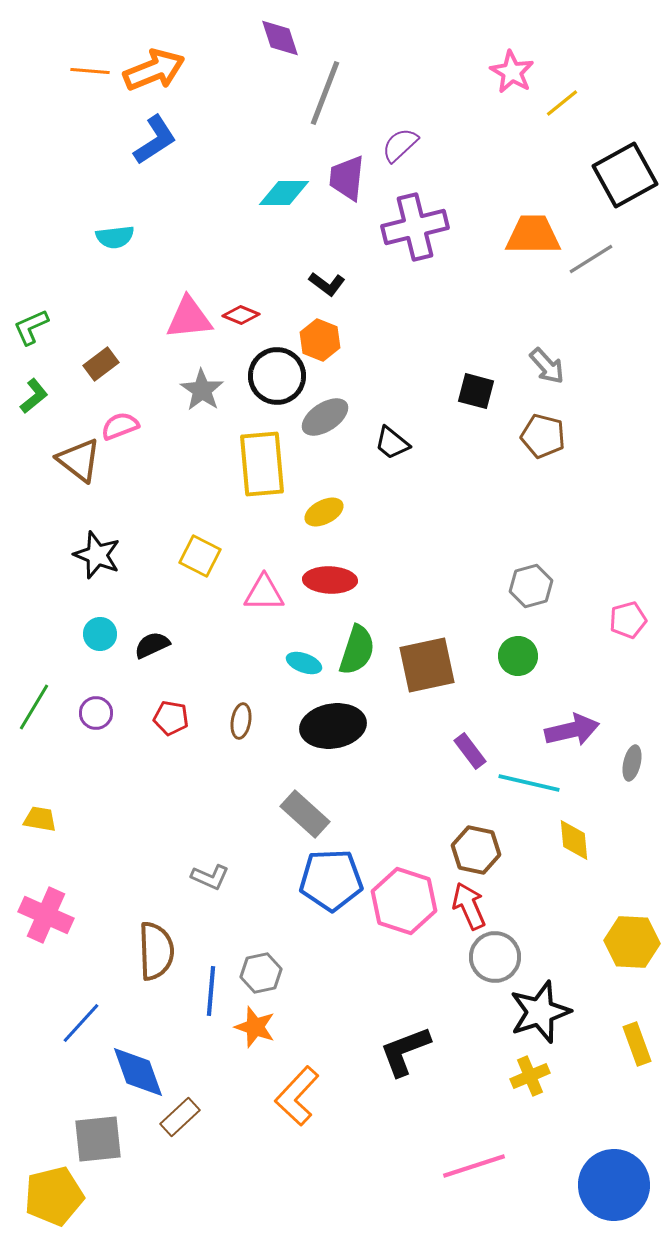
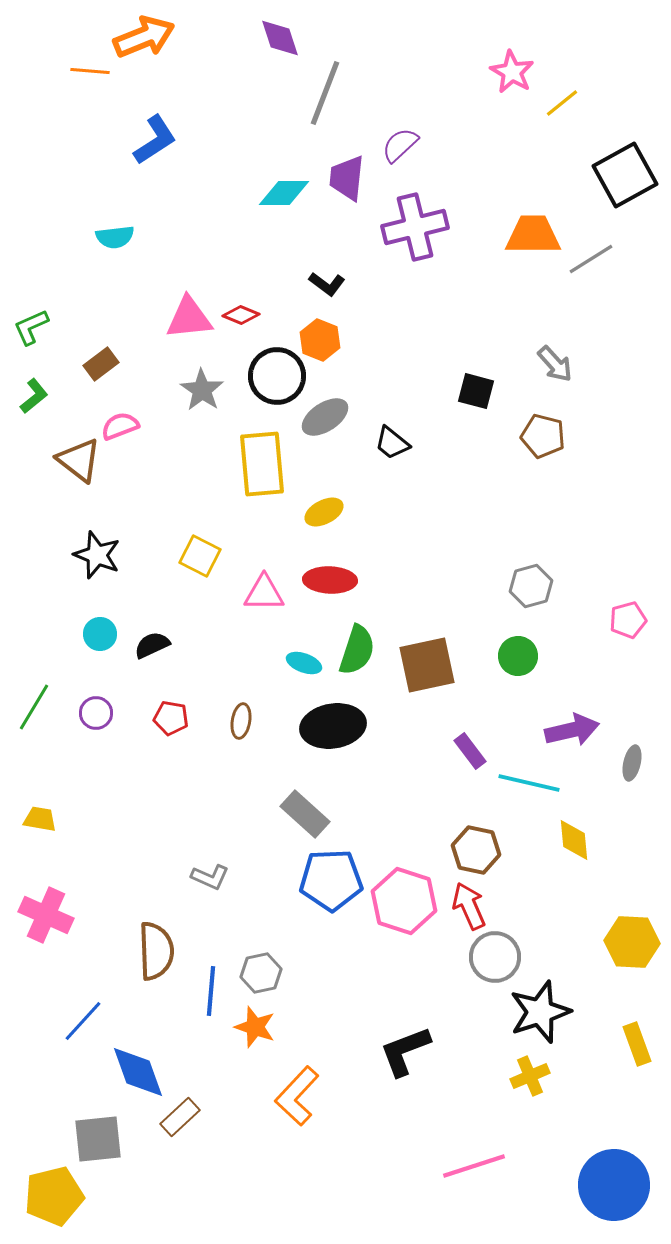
orange arrow at (154, 70): moved 10 px left, 33 px up
gray arrow at (547, 366): moved 8 px right, 2 px up
blue line at (81, 1023): moved 2 px right, 2 px up
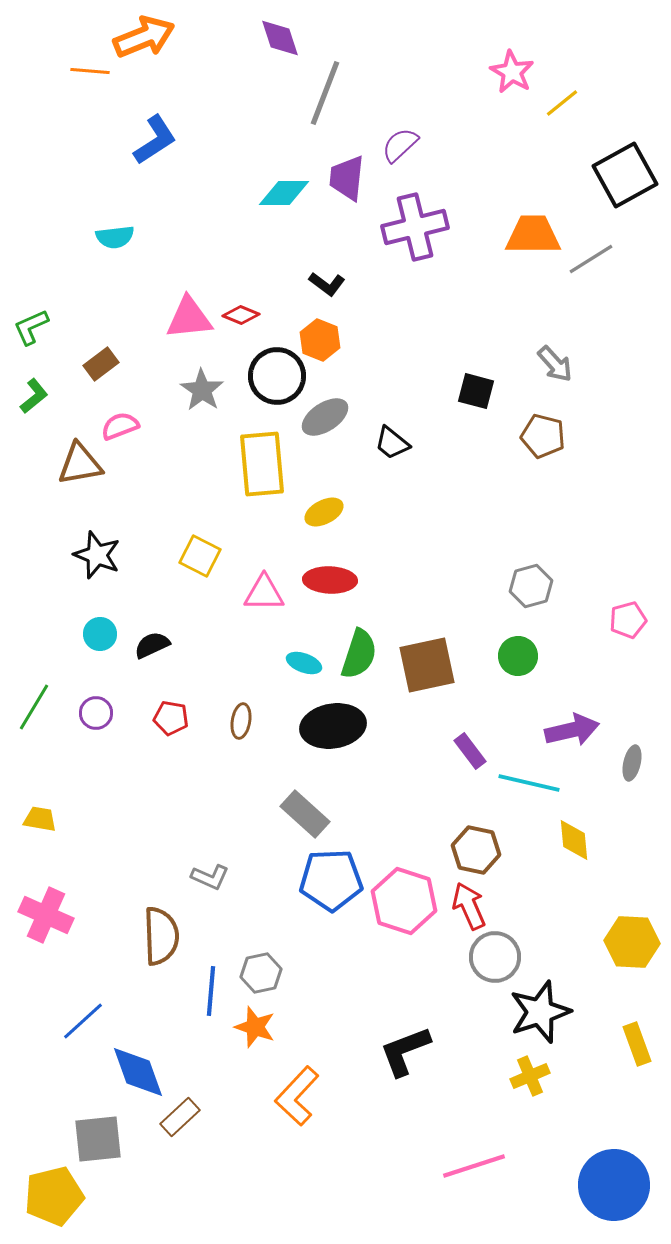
brown triangle at (79, 460): moved 1 px right, 4 px down; rotated 48 degrees counterclockwise
green semicircle at (357, 650): moved 2 px right, 4 px down
brown semicircle at (156, 951): moved 5 px right, 15 px up
blue line at (83, 1021): rotated 6 degrees clockwise
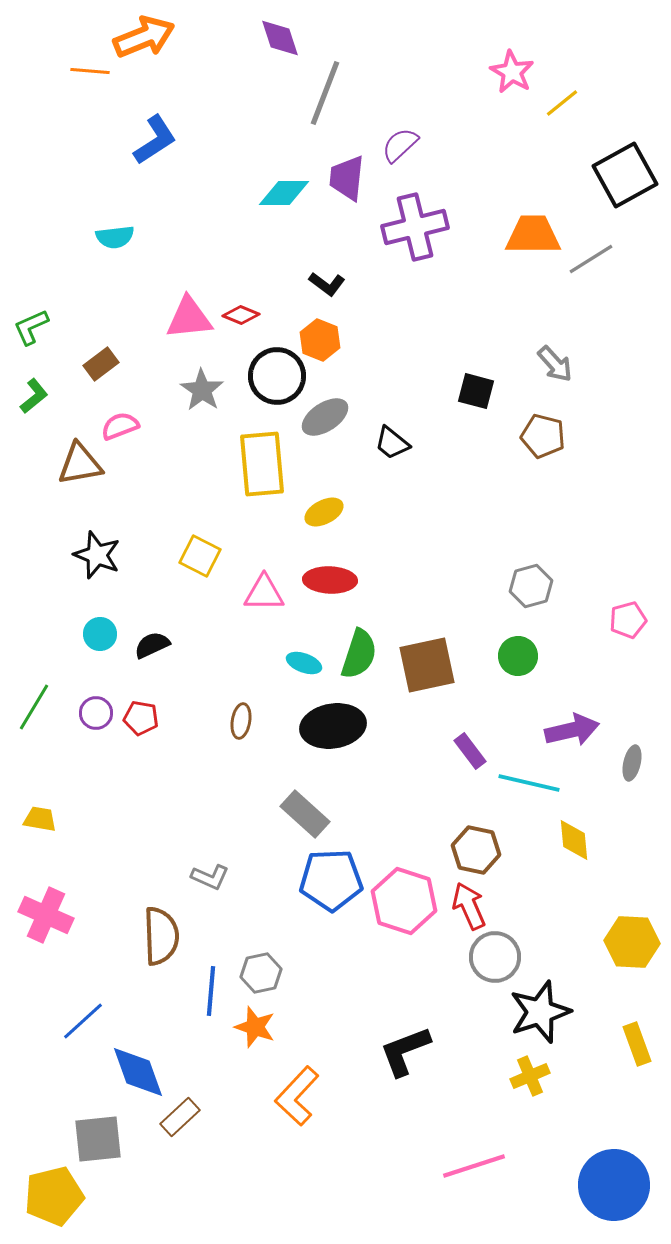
red pentagon at (171, 718): moved 30 px left
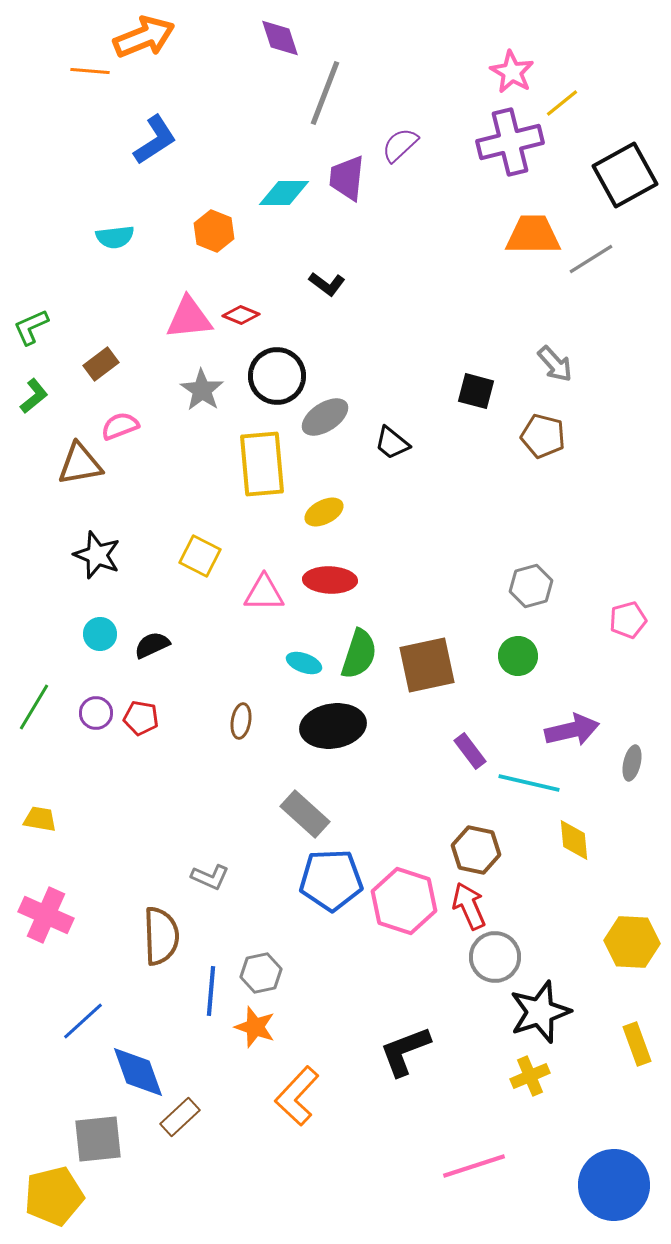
purple cross at (415, 227): moved 95 px right, 85 px up
orange hexagon at (320, 340): moved 106 px left, 109 px up
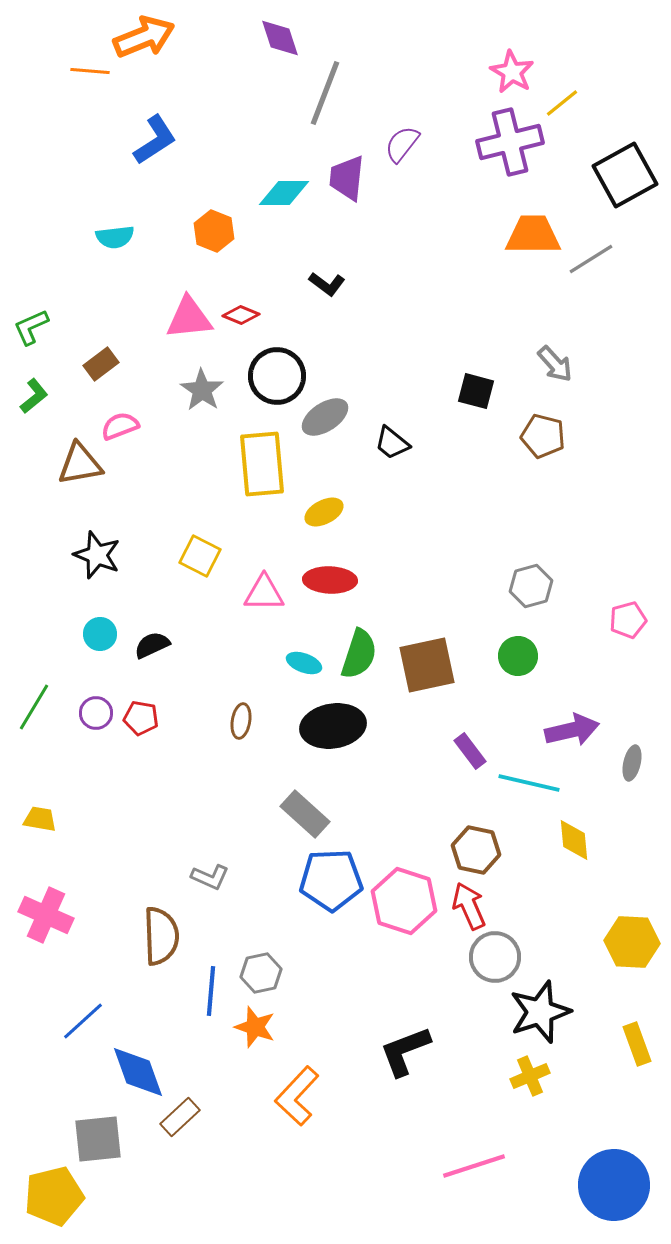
purple semicircle at (400, 145): moved 2 px right, 1 px up; rotated 9 degrees counterclockwise
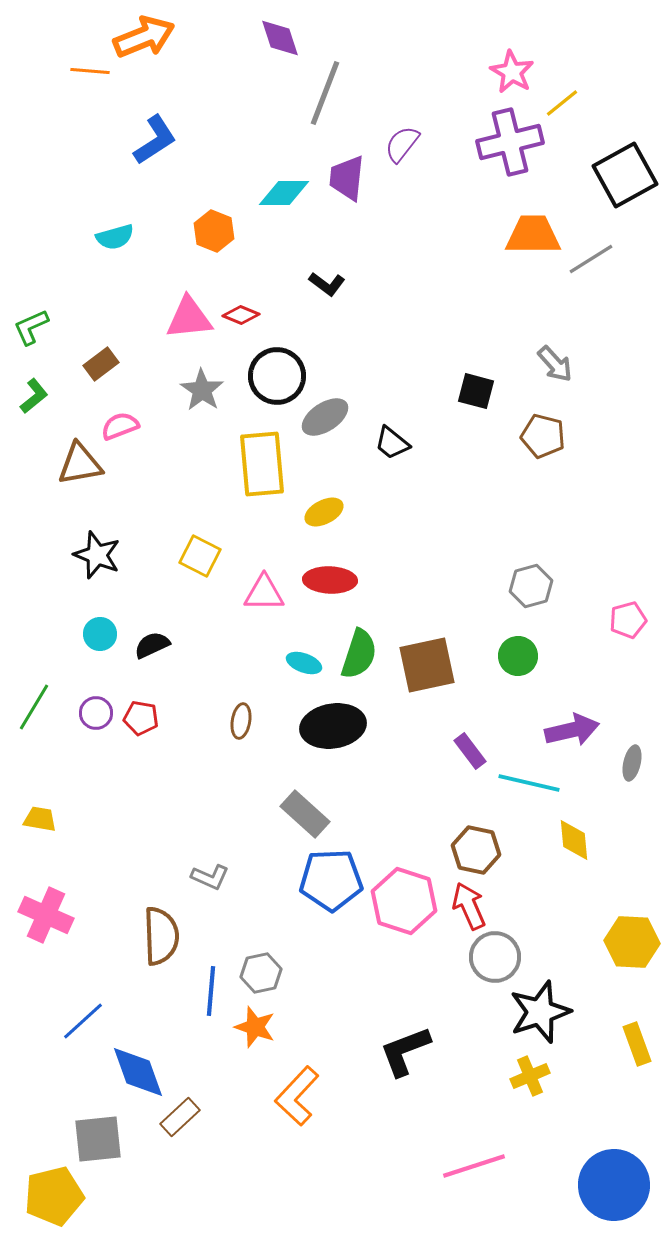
cyan semicircle at (115, 237): rotated 9 degrees counterclockwise
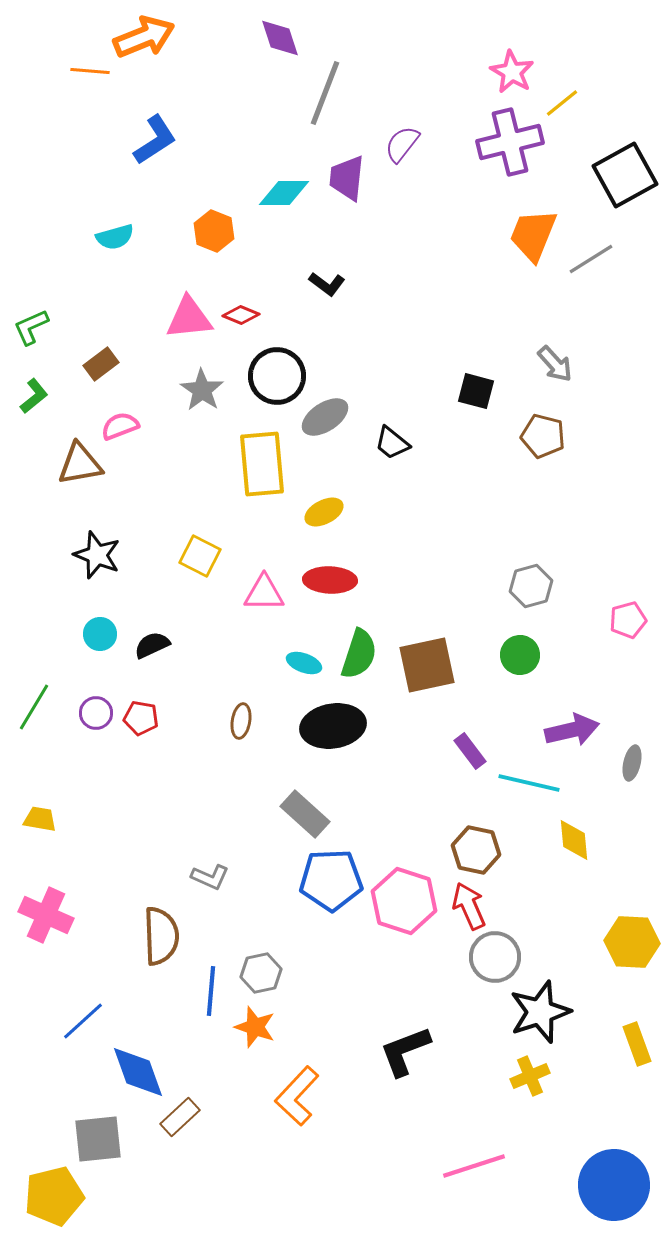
orange trapezoid at (533, 235): rotated 68 degrees counterclockwise
green circle at (518, 656): moved 2 px right, 1 px up
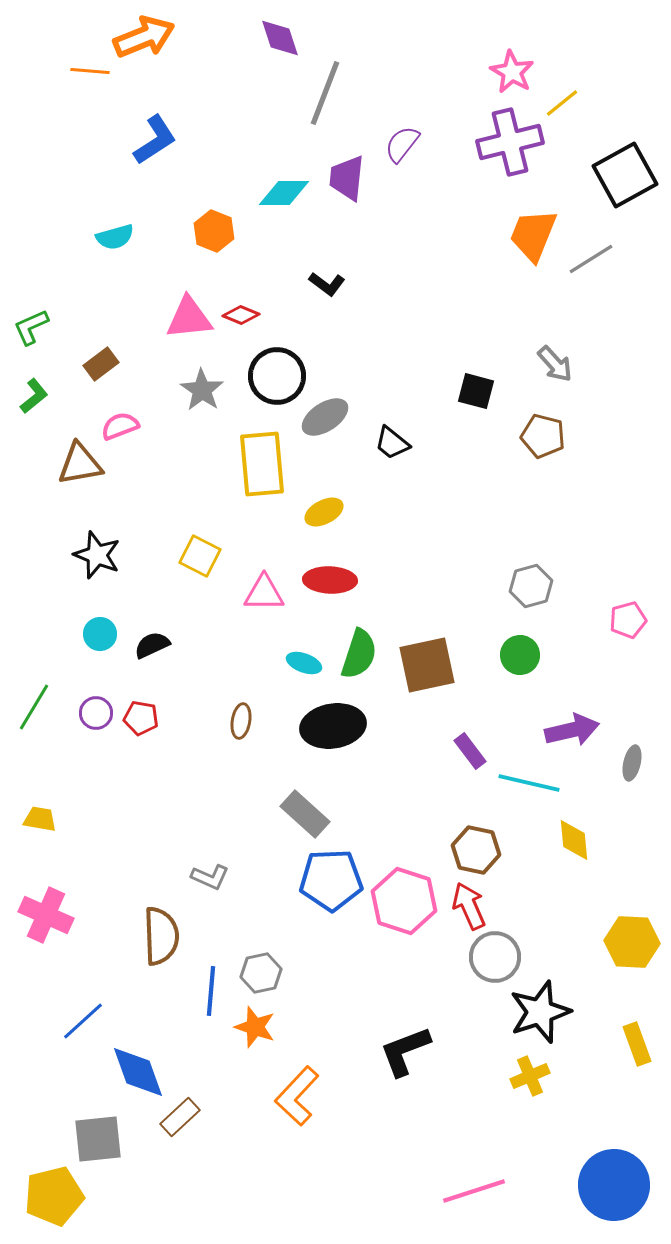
pink line at (474, 1166): moved 25 px down
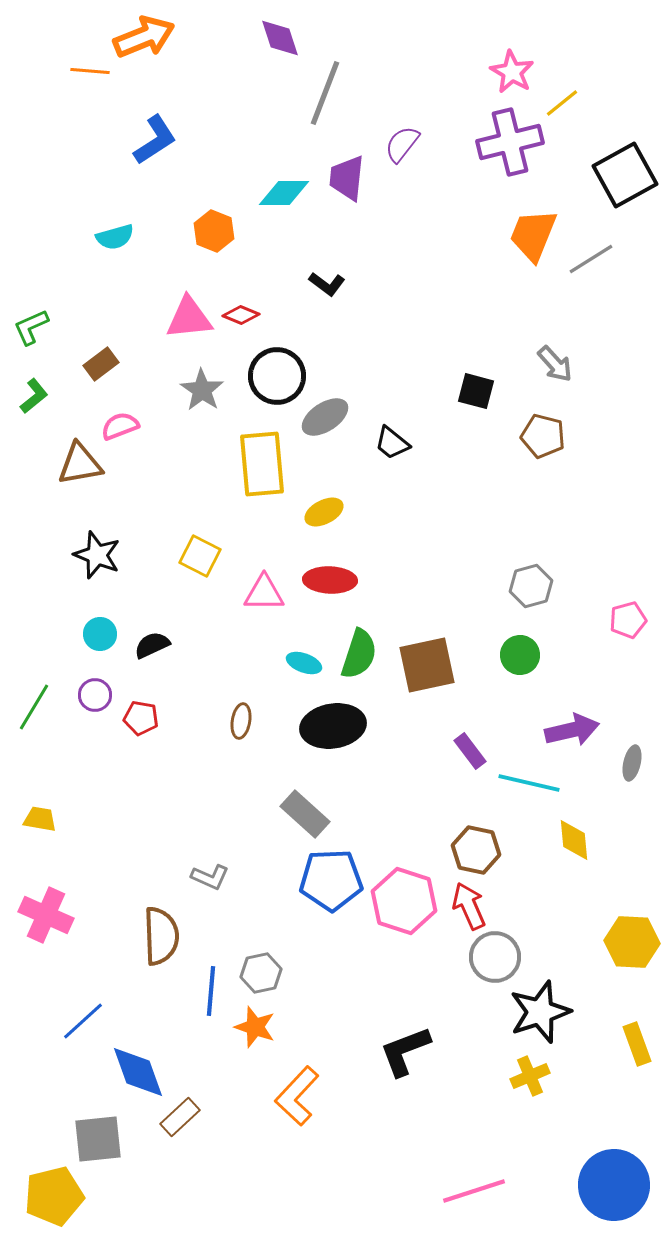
purple circle at (96, 713): moved 1 px left, 18 px up
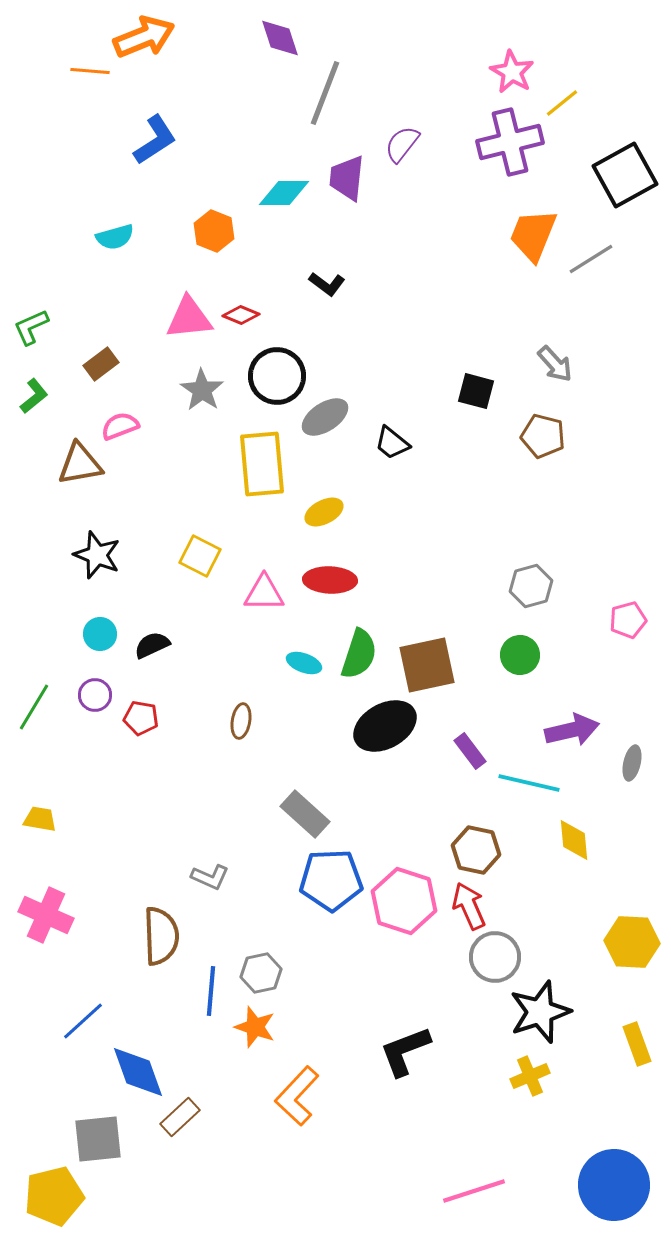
black ellipse at (333, 726): moved 52 px right; rotated 20 degrees counterclockwise
